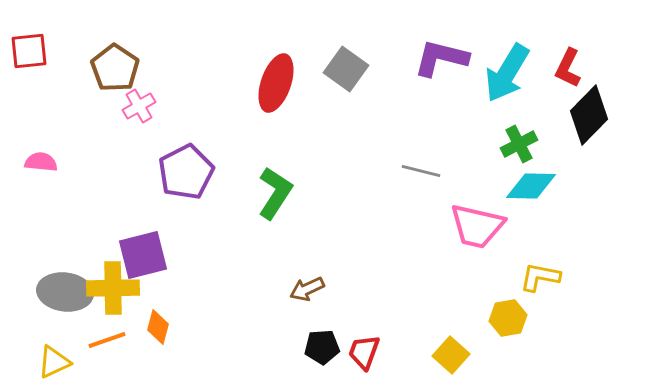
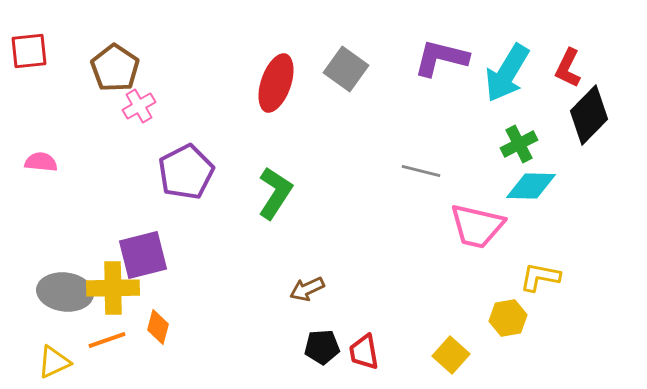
red trapezoid: rotated 30 degrees counterclockwise
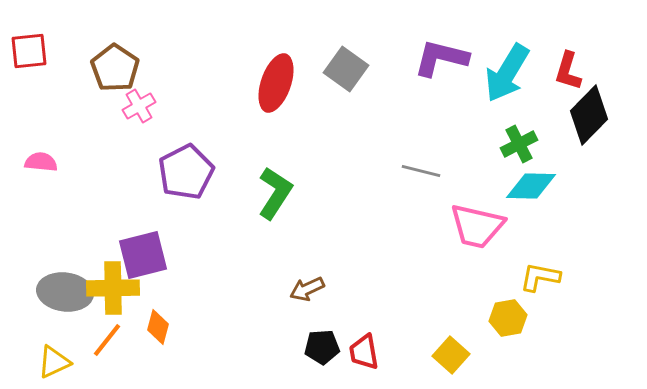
red L-shape: moved 3 px down; rotated 9 degrees counterclockwise
orange line: rotated 33 degrees counterclockwise
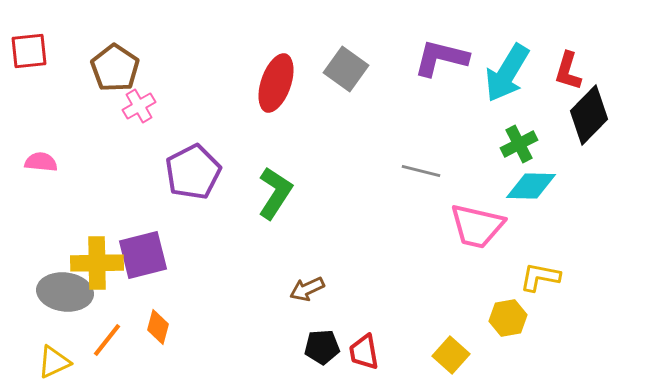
purple pentagon: moved 7 px right
yellow cross: moved 16 px left, 25 px up
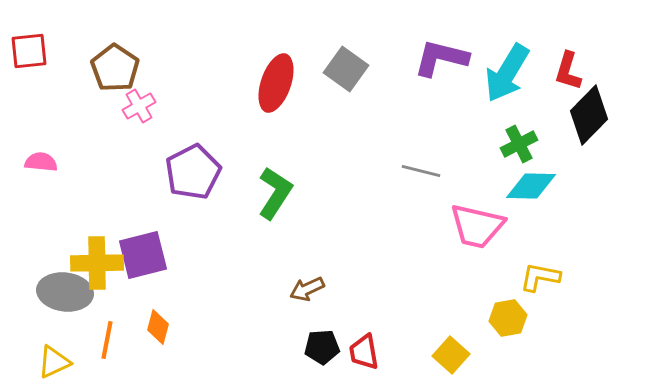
orange line: rotated 27 degrees counterclockwise
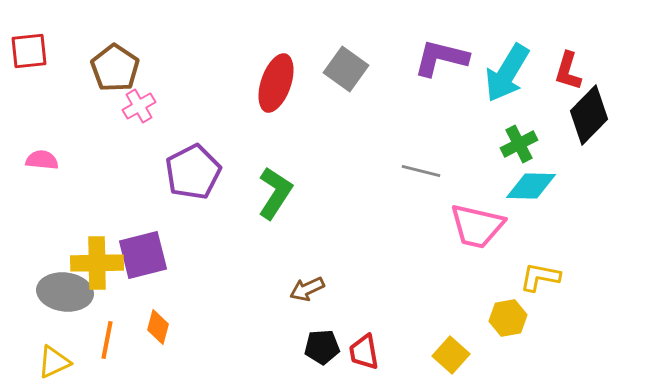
pink semicircle: moved 1 px right, 2 px up
